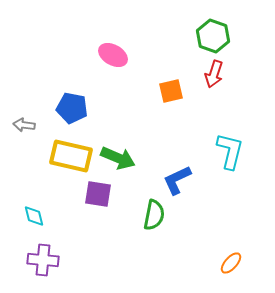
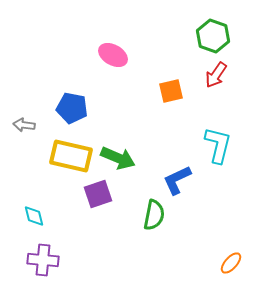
red arrow: moved 2 px right, 1 px down; rotated 16 degrees clockwise
cyan L-shape: moved 12 px left, 6 px up
purple square: rotated 28 degrees counterclockwise
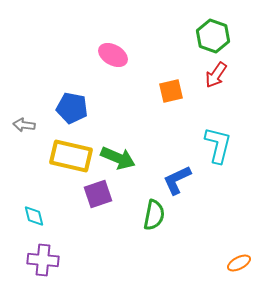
orange ellipse: moved 8 px right; rotated 20 degrees clockwise
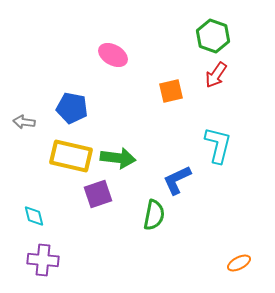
gray arrow: moved 3 px up
green arrow: rotated 16 degrees counterclockwise
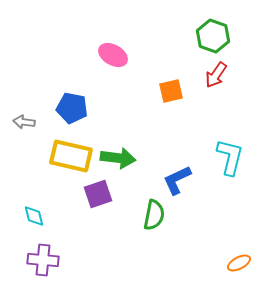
cyan L-shape: moved 12 px right, 12 px down
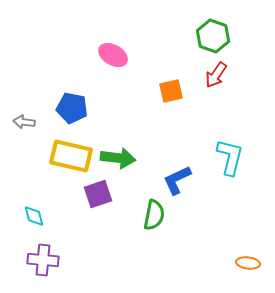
orange ellipse: moved 9 px right; rotated 35 degrees clockwise
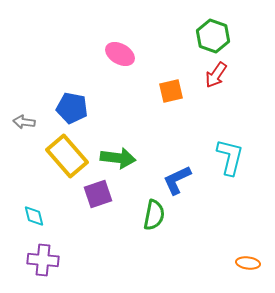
pink ellipse: moved 7 px right, 1 px up
yellow rectangle: moved 4 px left; rotated 36 degrees clockwise
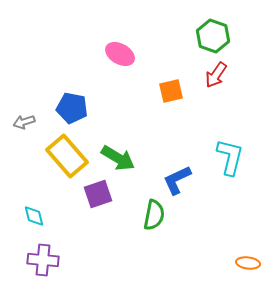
gray arrow: rotated 25 degrees counterclockwise
green arrow: rotated 24 degrees clockwise
